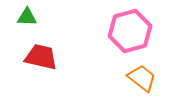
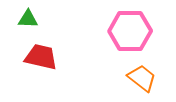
green triangle: moved 1 px right, 2 px down
pink hexagon: rotated 15 degrees clockwise
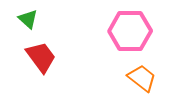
green triangle: rotated 40 degrees clockwise
red trapezoid: rotated 40 degrees clockwise
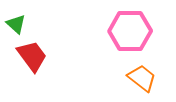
green triangle: moved 12 px left, 5 px down
red trapezoid: moved 9 px left, 1 px up
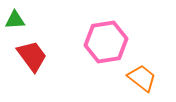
green triangle: moved 1 px left, 4 px up; rotated 45 degrees counterclockwise
pink hexagon: moved 24 px left, 11 px down; rotated 9 degrees counterclockwise
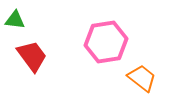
green triangle: rotated 10 degrees clockwise
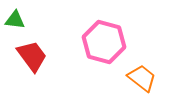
pink hexagon: moved 2 px left; rotated 24 degrees clockwise
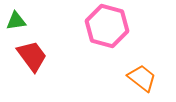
green triangle: moved 1 px right, 1 px down; rotated 15 degrees counterclockwise
pink hexagon: moved 3 px right, 16 px up
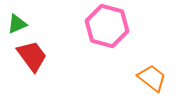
green triangle: moved 1 px right, 3 px down; rotated 15 degrees counterclockwise
orange trapezoid: moved 10 px right
